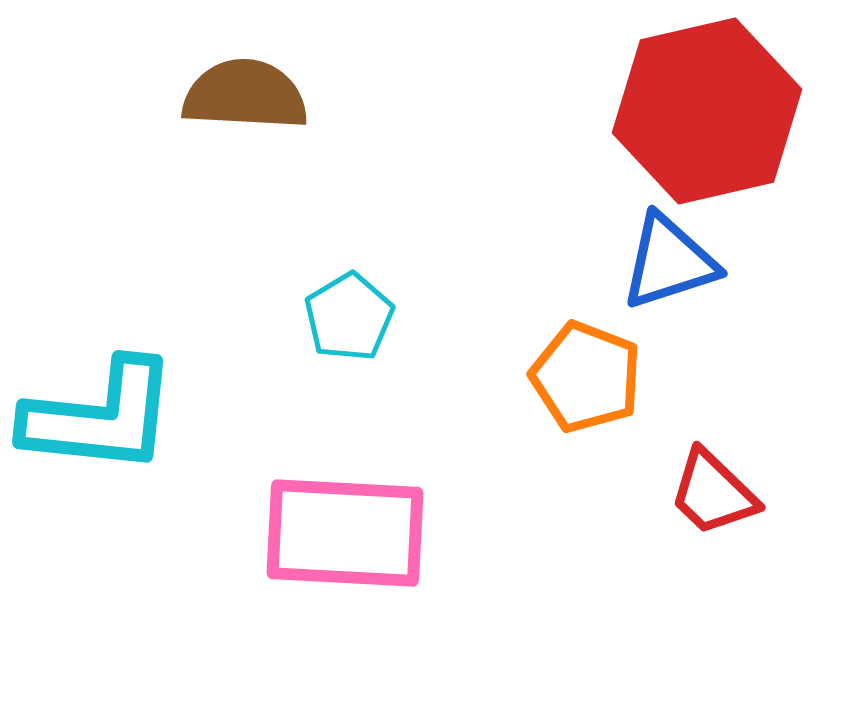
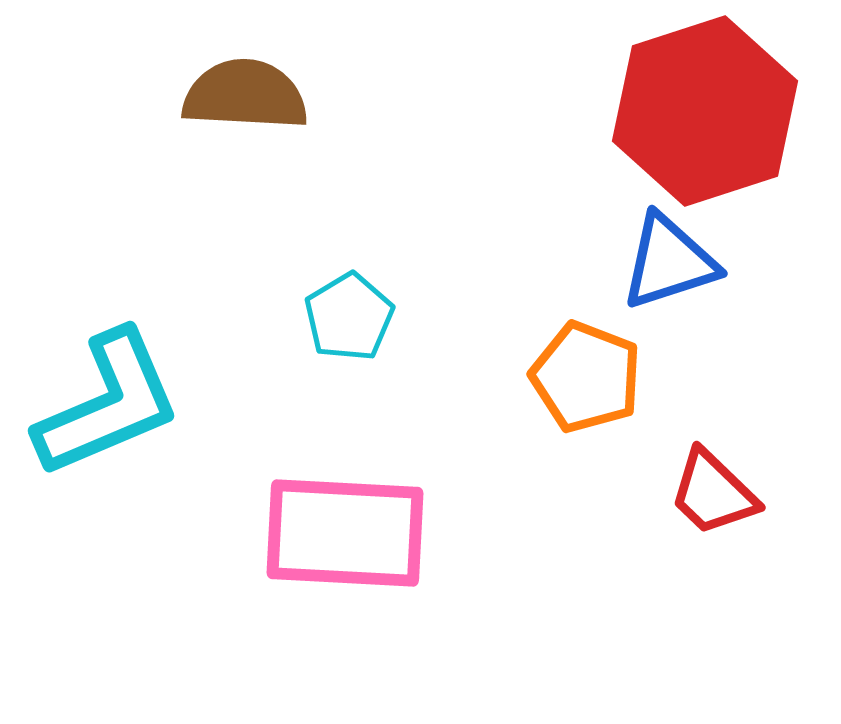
red hexagon: moved 2 px left; rotated 5 degrees counterclockwise
cyan L-shape: moved 8 px right, 13 px up; rotated 29 degrees counterclockwise
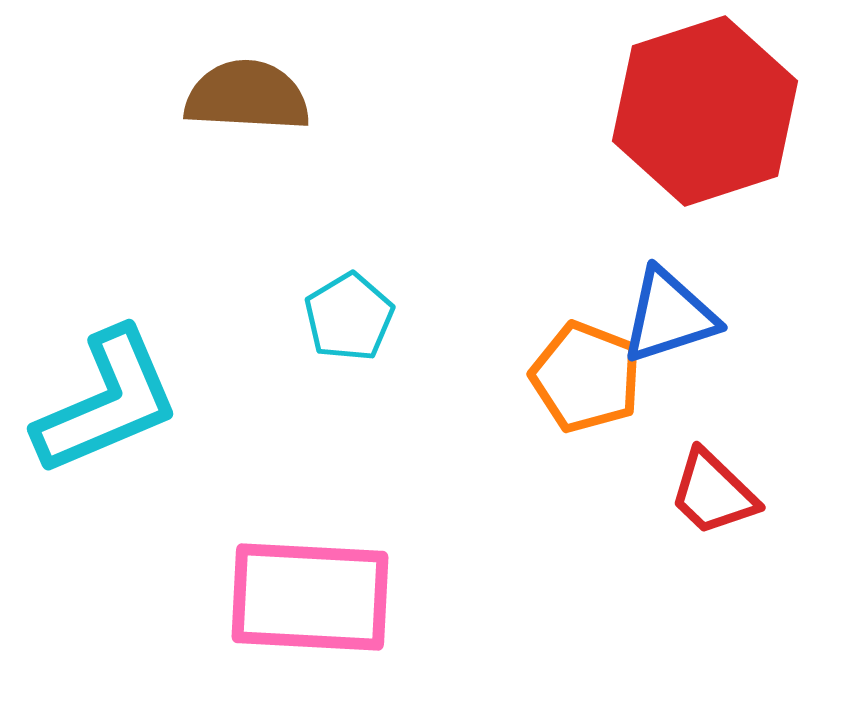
brown semicircle: moved 2 px right, 1 px down
blue triangle: moved 54 px down
cyan L-shape: moved 1 px left, 2 px up
pink rectangle: moved 35 px left, 64 px down
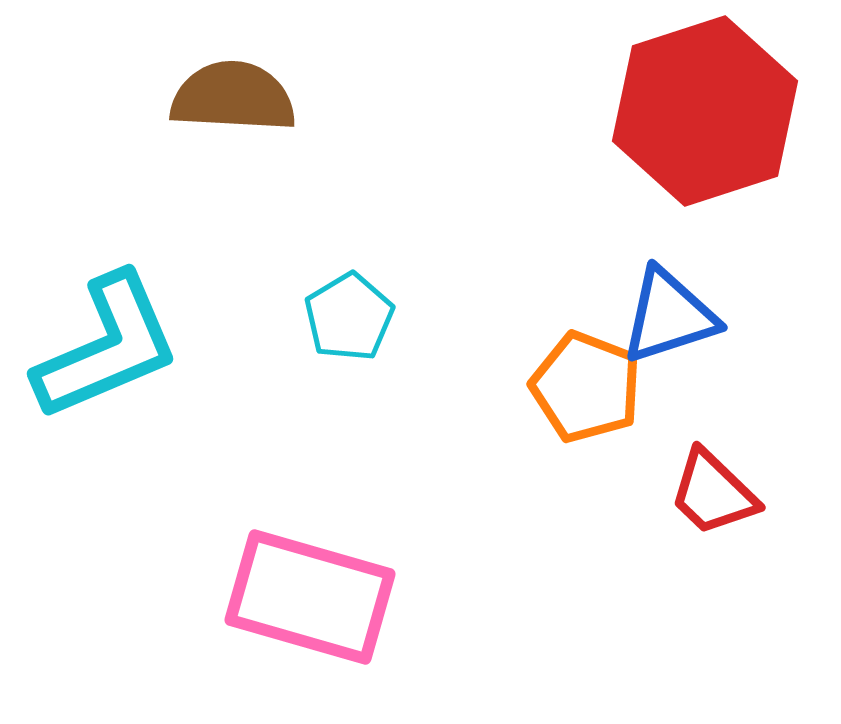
brown semicircle: moved 14 px left, 1 px down
orange pentagon: moved 10 px down
cyan L-shape: moved 55 px up
pink rectangle: rotated 13 degrees clockwise
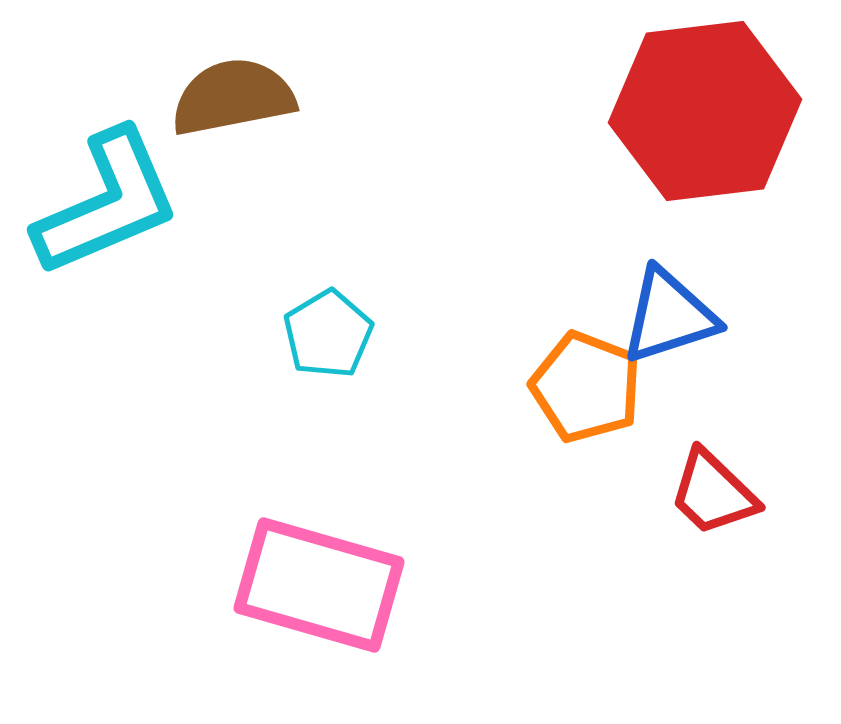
brown semicircle: rotated 14 degrees counterclockwise
red hexagon: rotated 11 degrees clockwise
cyan pentagon: moved 21 px left, 17 px down
cyan L-shape: moved 144 px up
pink rectangle: moved 9 px right, 12 px up
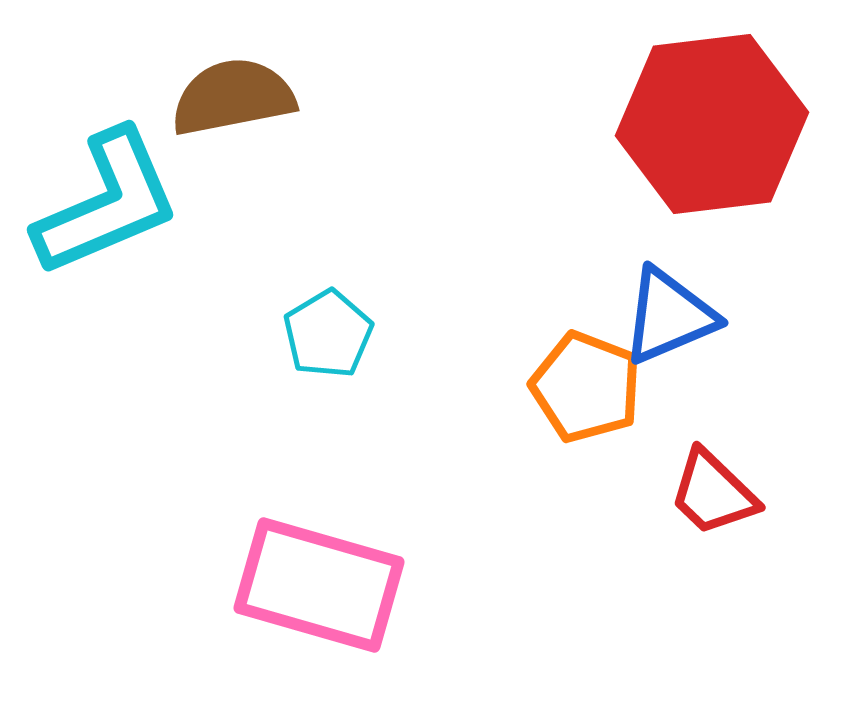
red hexagon: moved 7 px right, 13 px down
blue triangle: rotated 5 degrees counterclockwise
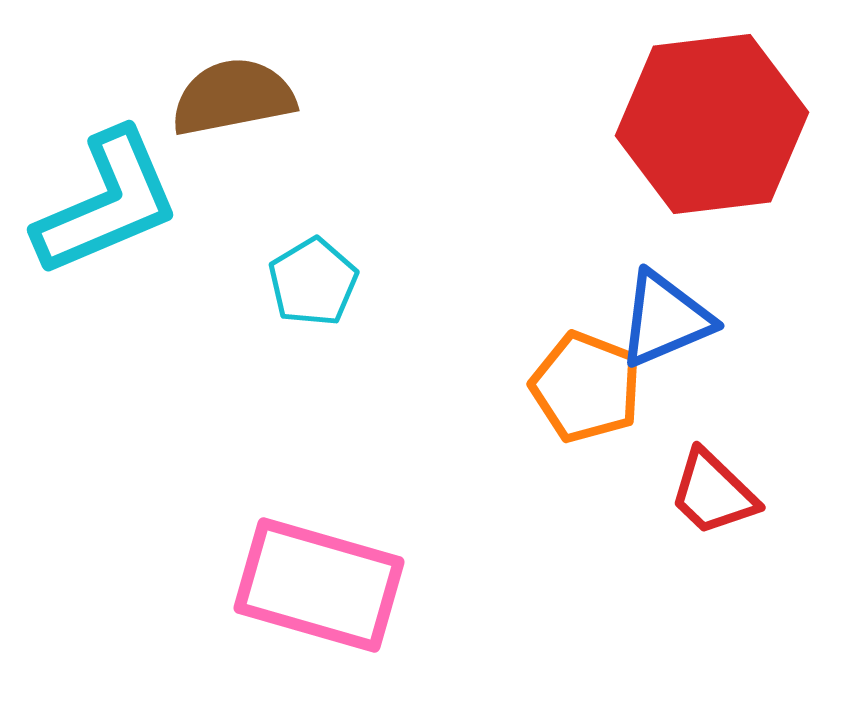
blue triangle: moved 4 px left, 3 px down
cyan pentagon: moved 15 px left, 52 px up
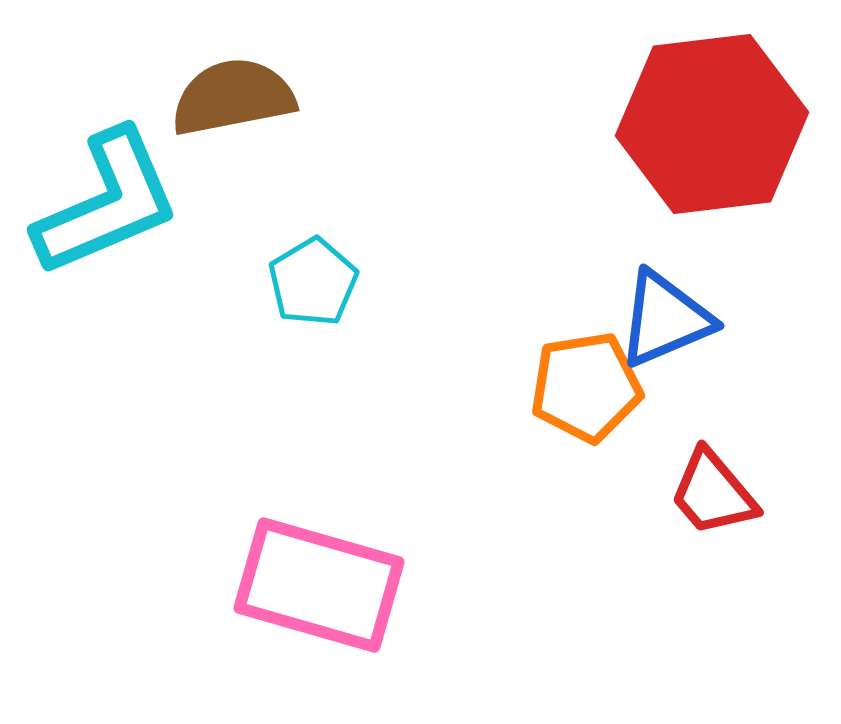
orange pentagon: rotated 30 degrees counterclockwise
red trapezoid: rotated 6 degrees clockwise
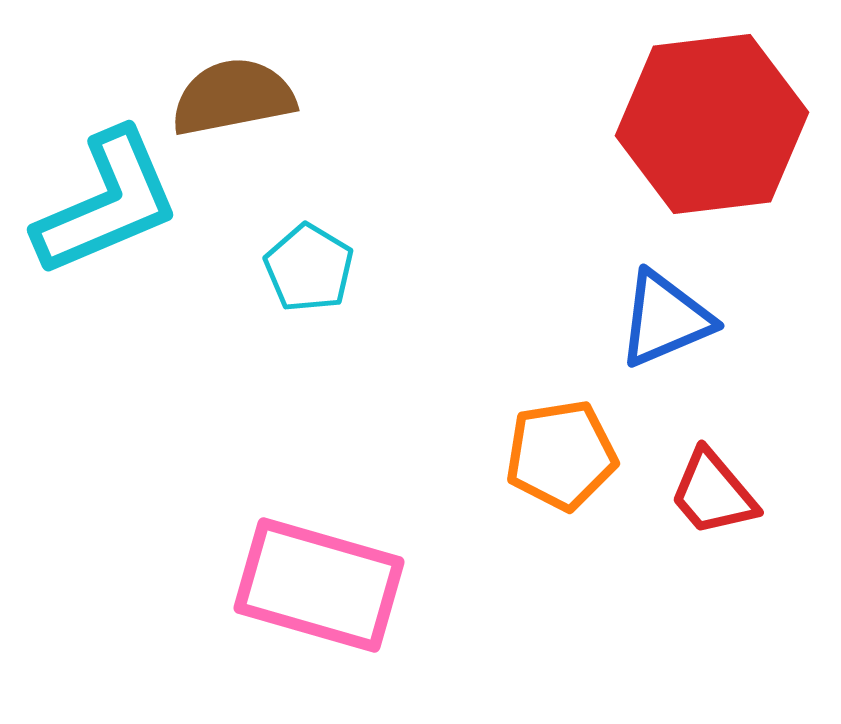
cyan pentagon: moved 4 px left, 14 px up; rotated 10 degrees counterclockwise
orange pentagon: moved 25 px left, 68 px down
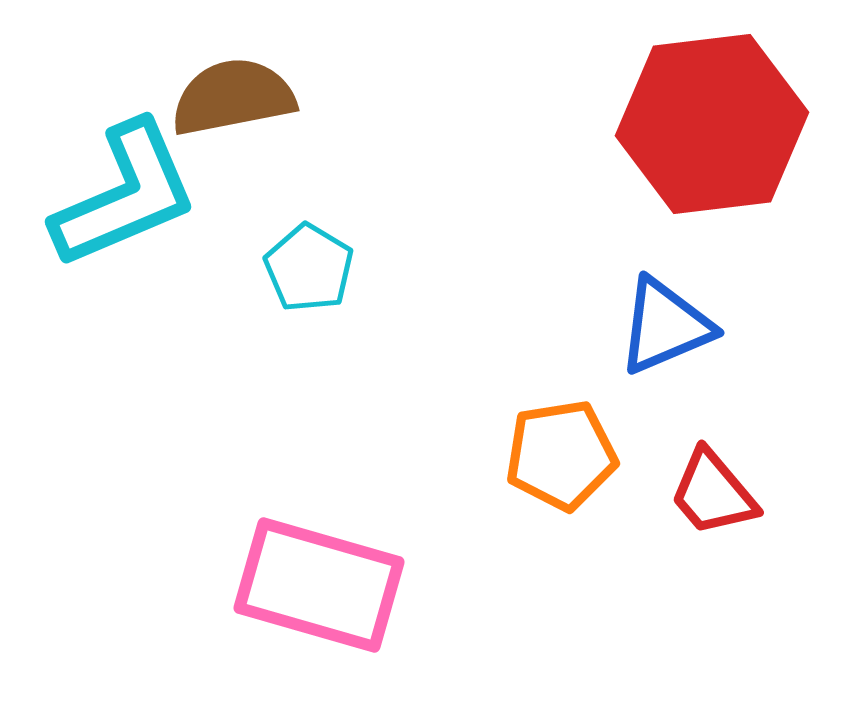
cyan L-shape: moved 18 px right, 8 px up
blue triangle: moved 7 px down
